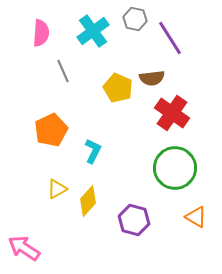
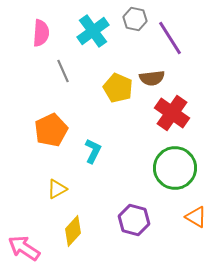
yellow diamond: moved 15 px left, 30 px down
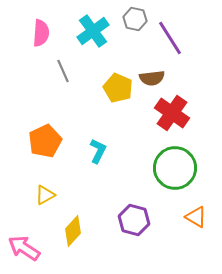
orange pentagon: moved 6 px left, 11 px down
cyan L-shape: moved 5 px right
yellow triangle: moved 12 px left, 6 px down
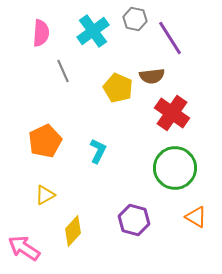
brown semicircle: moved 2 px up
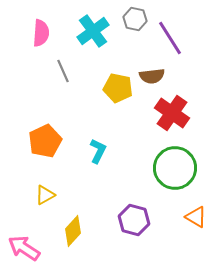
yellow pentagon: rotated 12 degrees counterclockwise
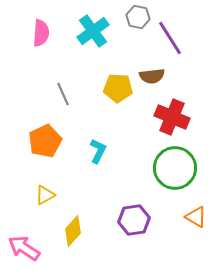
gray hexagon: moved 3 px right, 2 px up
gray line: moved 23 px down
yellow pentagon: rotated 8 degrees counterclockwise
red cross: moved 4 px down; rotated 12 degrees counterclockwise
purple hexagon: rotated 24 degrees counterclockwise
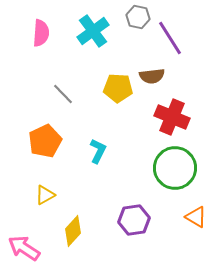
gray line: rotated 20 degrees counterclockwise
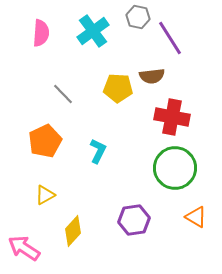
red cross: rotated 12 degrees counterclockwise
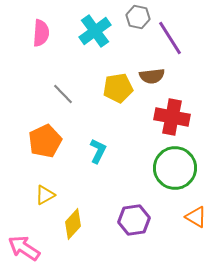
cyan cross: moved 2 px right
yellow pentagon: rotated 12 degrees counterclockwise
yellow diamond: moved 7 px up
